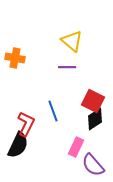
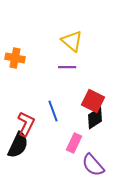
black diamond: moved 1 px up
pink rectangle: moved 2 px left, 4 px up
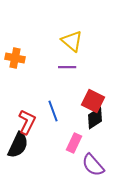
red L-shape: moved 1 px right, 2 px up
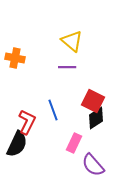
blue line: moved 1 px up
black diamond: moved 1 px right
black semicircle: moved 1 px left, 1 px up
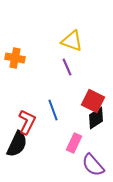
yellow triangle: rotated 20 degrees counterclockwise
purple line: rotated 66 degrees clockwise
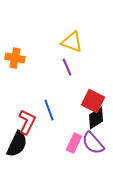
yellow triangle: moved 1 px down
blue line: moved 4 px left
purple semicircle: moved 22 px up
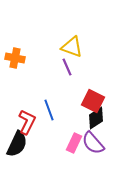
yellow triangle: moved 5 px down
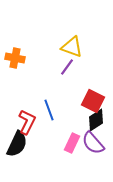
purple line: rotated 60 degrees clockwise
black diamond: moved 2 px down
pink rectangle: moved 2 px left
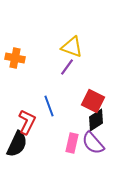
blue line: moved 4 px up
pink rectangle: rotated 12 degrees counterclockwise
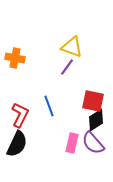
red square: rotated 15 degrees counterclockwise
red L-shape: moved 7 px left, 7 px up
